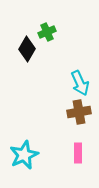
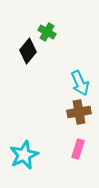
green cross: rotated 36 degrees counterclockwise
black diamond: moved 1 px right, 2 px down; rotated 10 degrees clockwise
pink rectangle: moved 4 px up; rotated 18 degrees clockwise
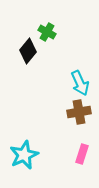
pink rectangle: moved 4 px right, 5 px down
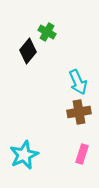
cyan arrow: moved 2 px left, 1 px up
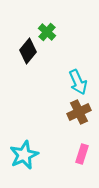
green cross: rotated 12 degrees clockwise
brown cross: rotated 15 degrees counterclockwise
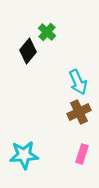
cyan star: rotated 20 degrees clockwise
